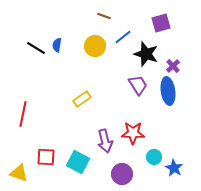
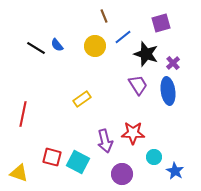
brown line: rotated 48 degrees clockwise
blue semicircle: rotated 48 degrees counterclockwise
purple cross: moved 3 px up
red square: moved 6 px right; rotated 12 degrees clockwise
blue star: moved 1 px right, 3 px down
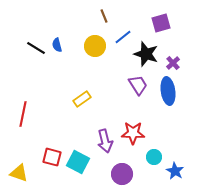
blue semicircle: rotated 24 degrees clockwise
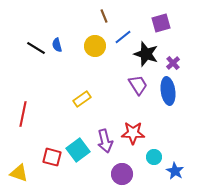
cyan square: moved 12 px up; rotated 25 degrees clockwise
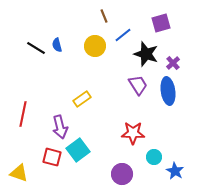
blue line: moved 2 px up
purple arrow: moved 45 px left, 14 px up
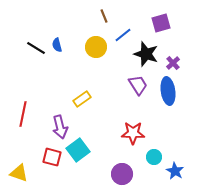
yellow circle: moved 1 px right, 1 px down
